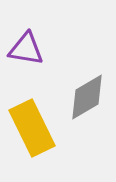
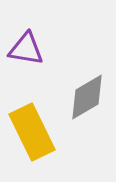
yellow rectangle: moved 4 px down
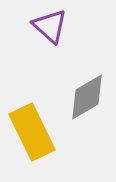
purple triangle: moved 24 px right, 23 px up; rotated 33 degrees clockwise
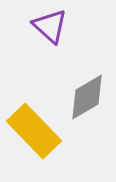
yellow rectangle: moved 2 px right, 1 px up; rotated 18 degrees counterclockwise
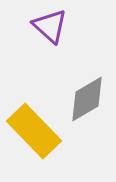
gray diamond: moved 2 px down
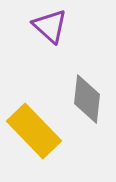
gray diamond: rotated 54 degrees counterclockwise
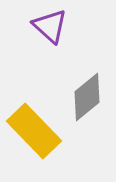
gray diamond: moved 2 px up; rotated 45 degrees clockwise
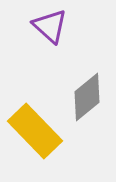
yellow rectangle: moved 1 px right
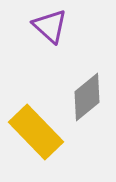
yellow rectangle: moved 1 px right, 1 px down
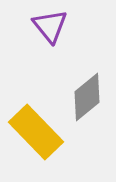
purple triangle: rotated 9 degrees clockwise
